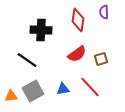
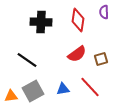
black cross: moved 8 px up
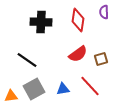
red semicircle: moved 1 px right
red line: moved 1 px up
gray square: moved 1 px right, 2 px up
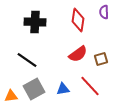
black cross: moved 6 px left
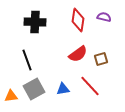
purple semicircle: moved 5 px down; rotated 104 degrees clockwise
black line: rotated 35 degrees clockwise
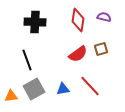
brown square: moved 10 px up
